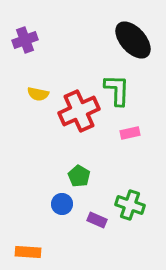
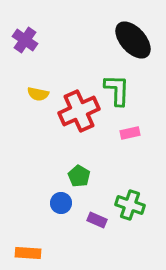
purple cross: rotated 35 degrees counterclockwise
blue circle: moved 1 px left, 1 px up
orange rectangle: moved 1 px down
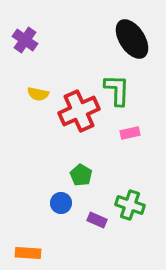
black ellipse: moved 1 px left, 1 px up; rotated 9 degrees clockwise
green pentagon: moved 2 px right, 1 px up
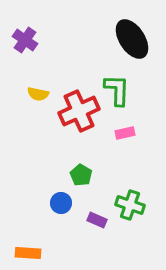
pink rectangle: moved 5 px left
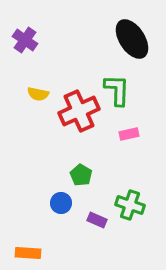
pink rectangle: moved 4 px right, 1 px down
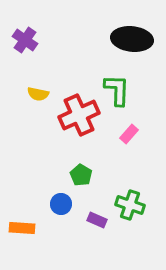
black ellipse: rotated 51 degrees counterclockwise
red cross: moved 4 px down
pink rectangle: rotated 36 degrees counterclockwise
blue circle: moved 1 px down
orange rectangle: moved 6 px left, 25 px up
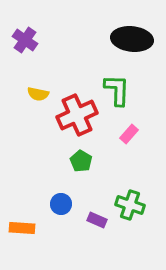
red cross: moved 2 px left
green pentagon: moved 14 px up
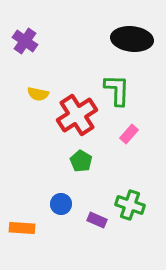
purple cross: moved 1 px down
red cross: rotated 9 degrees counterclockwise
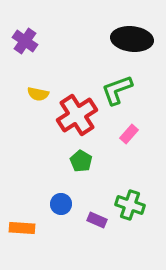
green L-shape: rotated 112 degrees counterclockwise
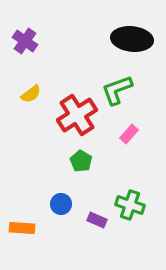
yellow semicircle: moved 7 px left; rotated 50 degrees counterclockwise
